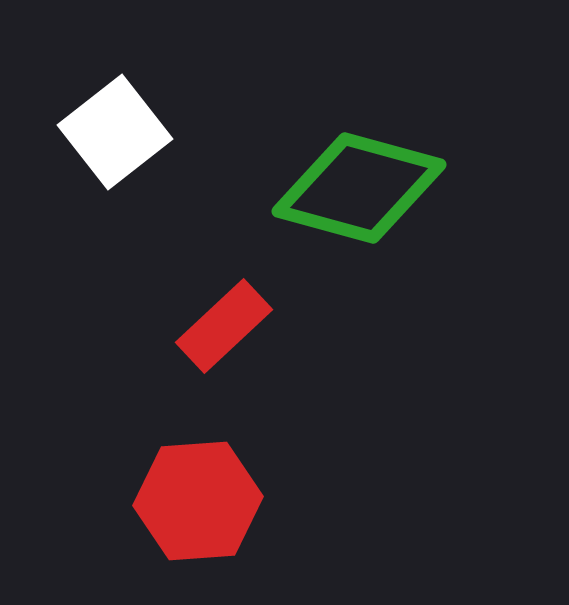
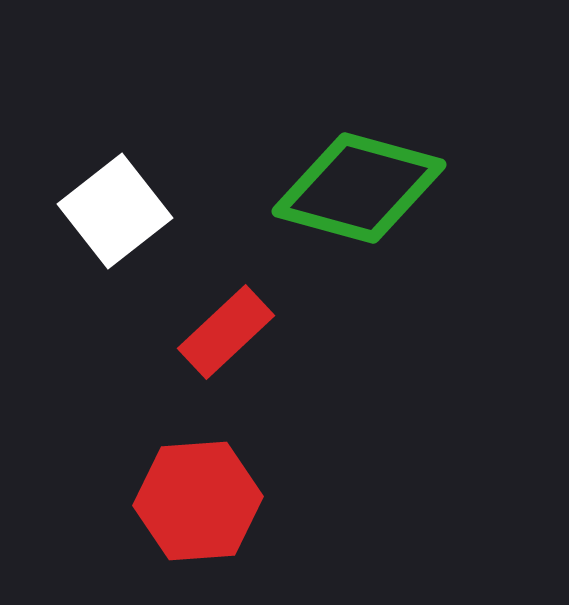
white square: moved 79 px down
red rectangle: moved 2 px right, 6 px down
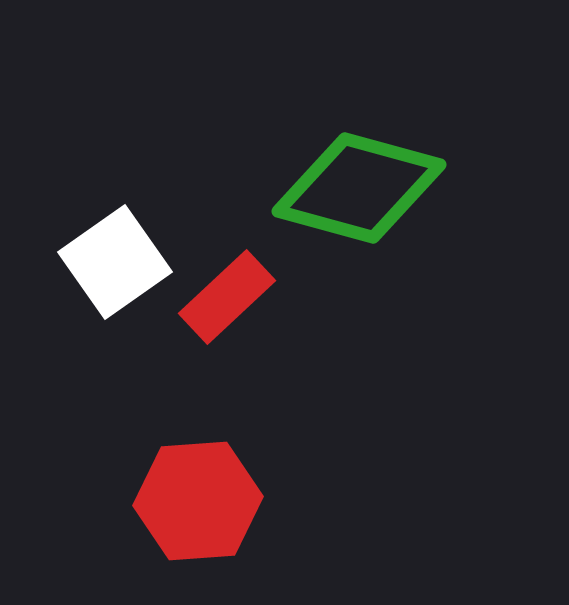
white square: moved 51 px down; rotated 3 degrees clockwise
red rectangle: moved 1 px right, 35 px up
